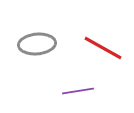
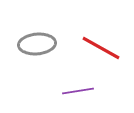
red line: moved 2 px left
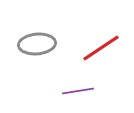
red line: rotated 63 degrees counterclockwise
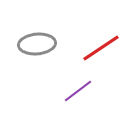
purple line: rotated 28 degrees counterclockwise
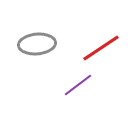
purple line: moved 6 px up
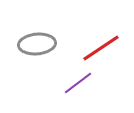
purple line: moved 2 px up
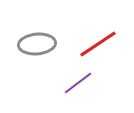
red line: moved 3 px left, 4 px up
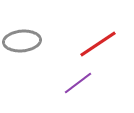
gray ellipse: moved 15 px left, 3 px up
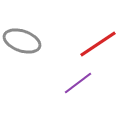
gray ellipse: rotated 24 degrees clockwise
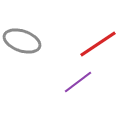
purple line: moved 1 px up
